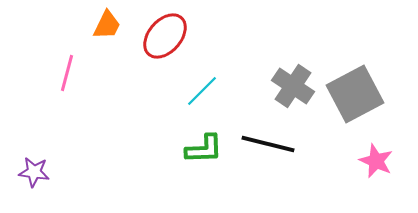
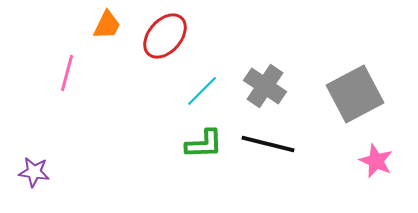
gray cross: moved 28 px left
green L-shape: moved 5 px up
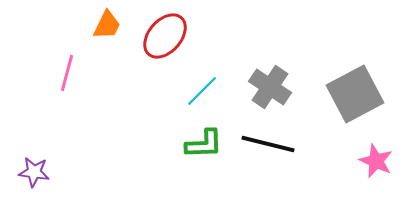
gray cross: moved 5 px right, 1 px down
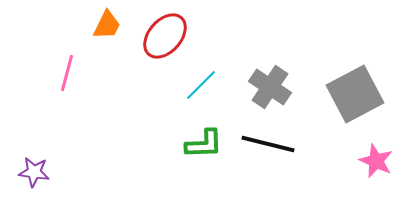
cyan line: moved 1 px left, 6 px up
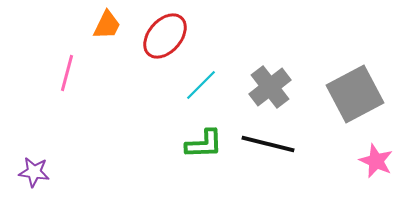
gray cross: rotated 18 degrees clockwise
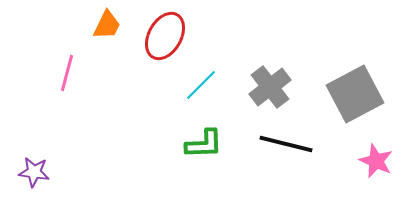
red ellipse: rotated 12 degrees counterclockwise
black line: moved 18 px right
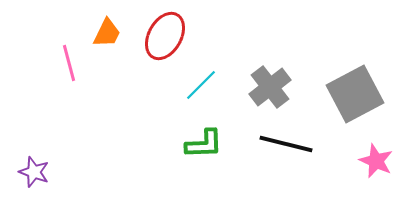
orange trapezoid: moved 8 px down
pink line: moved 2 px right, 10 px up; rotated 30 degrees counterclockwise
purple star: rotated 12 degrees clockwise
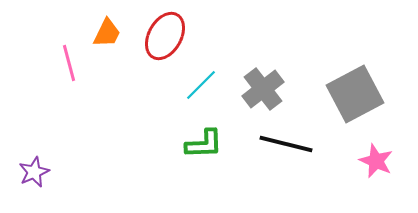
gray cross: moved 7 px left, 2 px down
purple star: rotated 28 degrees clockwise
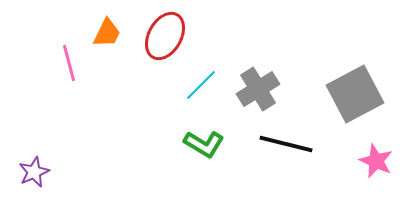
gray cross: moved 5 px left; rotated 6 degrees clockwise
green L-shape: rotated 33 degrees clockwise
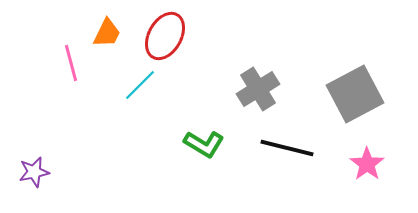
pink line: moved 2 px right
cyan line: moved 61 px left
black line: moved 1 px right, 4 px down
pink star: moved 9 px left, 3 px down; rotated 12 degrees clockwise
purple star: rotated 12 degrees clockwise
